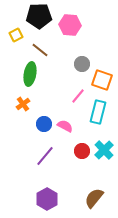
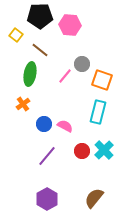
black pentagon: moved 1 px right
yellow square: rotated 24 degrees counterclockwise
pink line: moved 13 px left, 20 px up
purple line: moved 2 px right
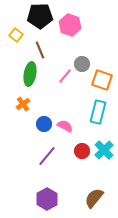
pink hexagon: rotated 15 degrees clockwise
brown line: rotated 30 degrees clockwise
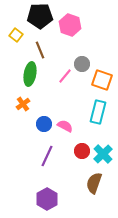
cyan cross: moved 1 px left, 4 px down
purple line: rotated 15 degrees counterclockwise
brown semicircle: moved 15 px up; rotated 20 degrees counterclockwise
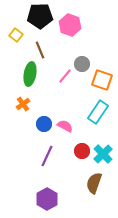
cyan rectangle: rotated 20 degrees clockwise
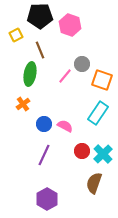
yellow square: rotated 24 degrees clockwise
cyan rectangle: moved 1 px down
purple line: moved 3 px left, 1 px up
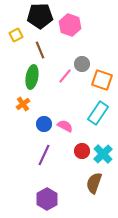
green ellipse: moved 2 px right, 3 px down
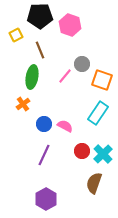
purple hexagon: moved 1 px left
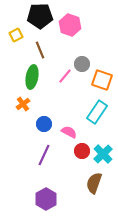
cyan rectangle: moved 1 px left, 1 px up
pink semicircle: moved 4 px right, 6 px down
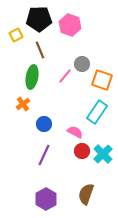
black pentagon: moved 1 px left, 3 px down
pink semicircle: moved 6 px right
brown semicircle: moved 8 px left, 11 px down
